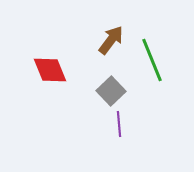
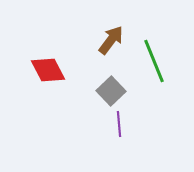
green line: moved 2 px right, 1 px down
red diamond: moved 2 px left; rotated 6 degrees counterclockwise
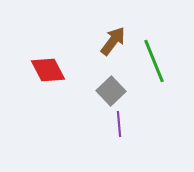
brown arrow: moved 2 px right, 1 px down
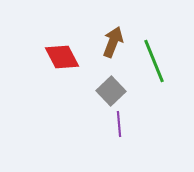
brown arrow: moved 1 px down; rotated 16 degrees counterclockwise
red diamond: moved 14 px right, 13 px up
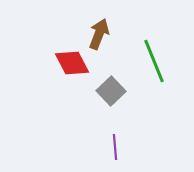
brown arrow: moved 14 px left, 8 px up
red diamond: moved 10 px right, 6 px down
purple line: moved 4 px left, 23 px down
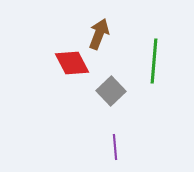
green line: rotated 27 degrees clockwise
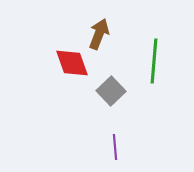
red diamond: rotated 9 degrees clockwise
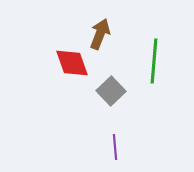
brown arrow: moved 1 px right
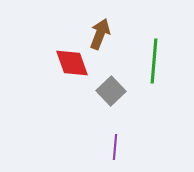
purple line: rotated 10 degrees clockwise
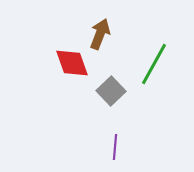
green line: moved 3 px down; rotated 24 degrees clockwise
